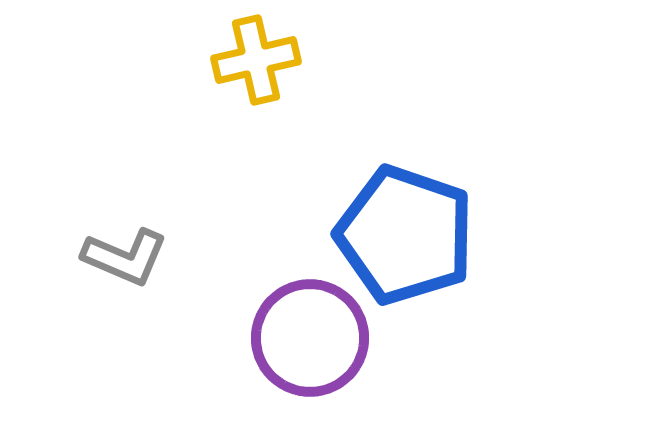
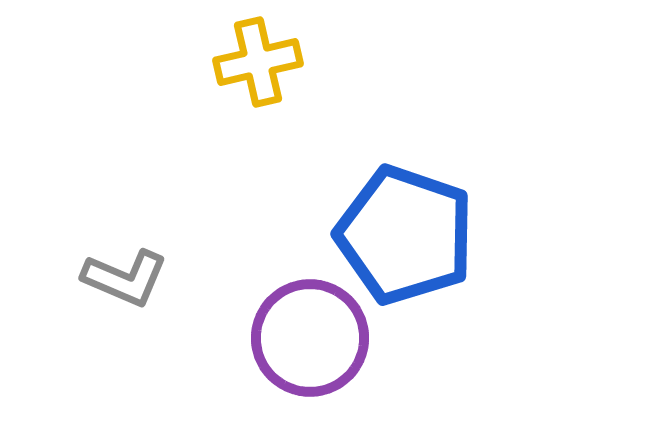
yellow cross: moved 2 px right, 2 px down
gray L-shape: moved 21 px down
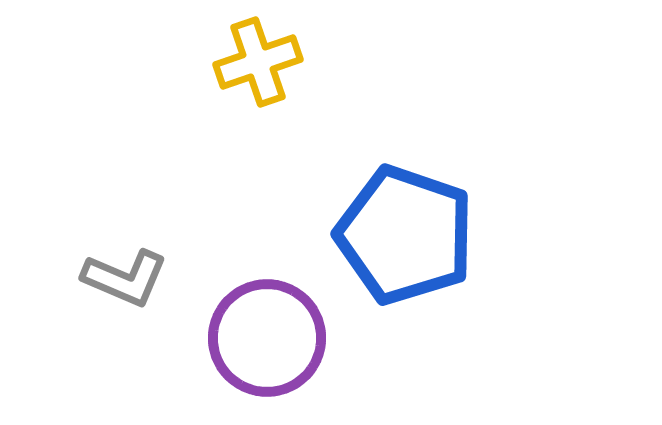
yellow cross: rotated 6 degrees counterclockwise
purple circle: moved 43 px left
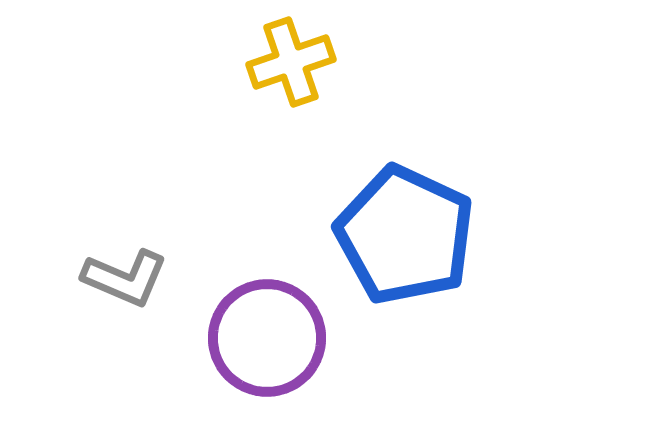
yellow cross: moved 33 px right
blue pentagon: rotated 6 degrees clockwise
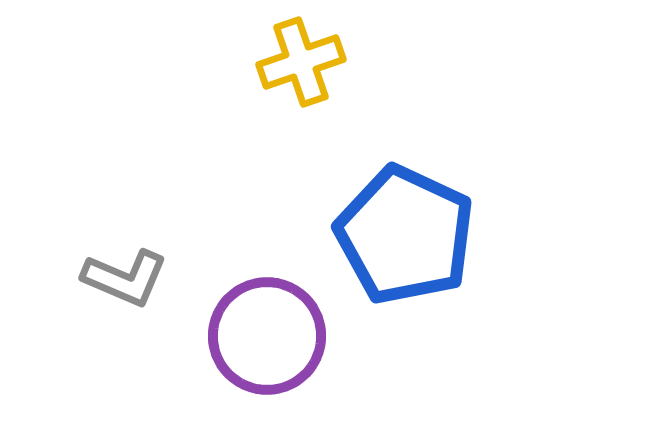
yellow cross: moved 10 px right
purple circle: moved 2 px up
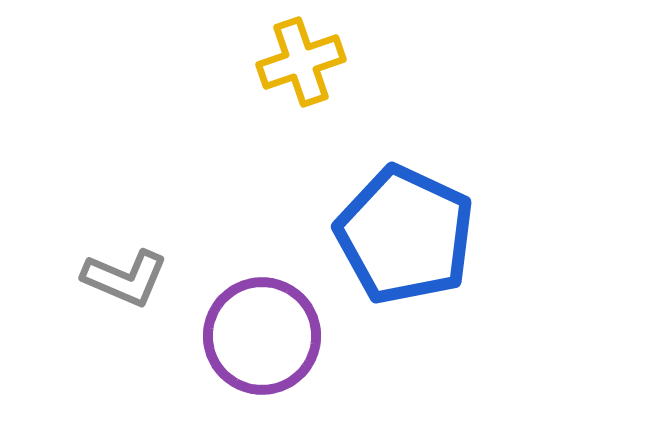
purple circle: moved 5 px left
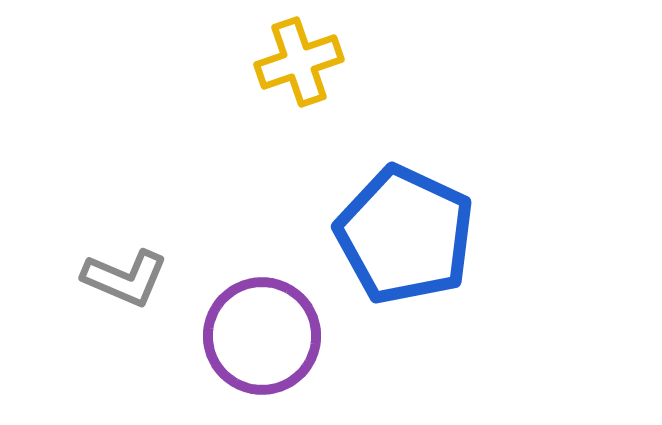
yellow cross: moved 2 px left
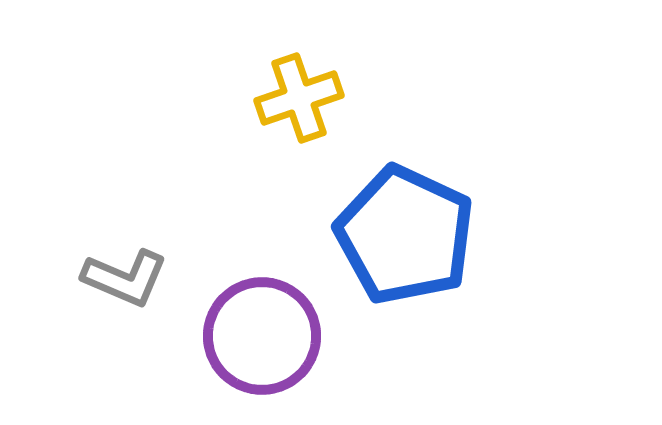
yellow cross: moved 36 px down
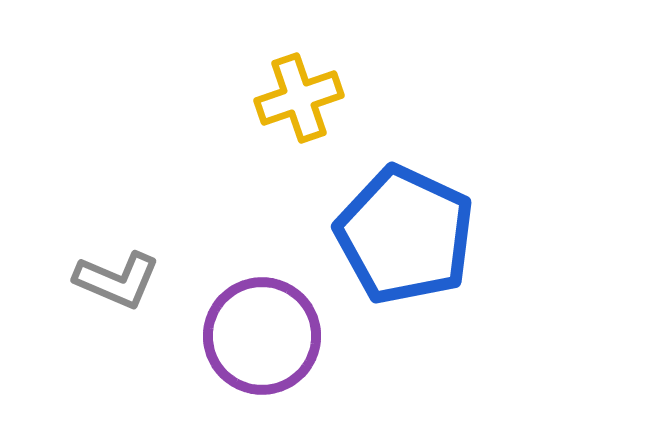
gray L-shape: moved 8 px left, 2 px down
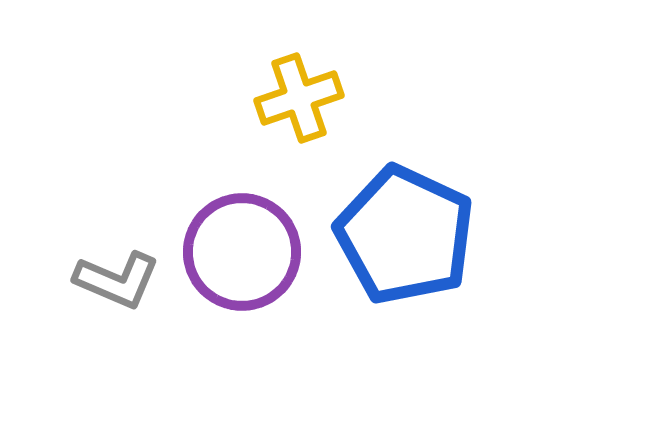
purple circle: moved 20 px left, 84 px up
